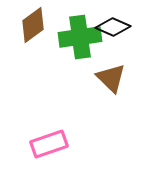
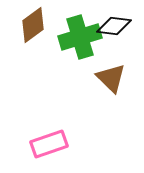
black diamond: moved 1 px right, 1 px up; rotated 16 degrees counterclockwise
green cross: rotated 9 degrees counterclockwise
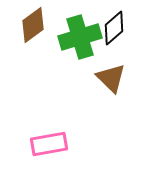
black diamond: moved 2 px down; rotated 48 degrees counterclockwise
pink rectangle: rotated 9 degrees clockwise
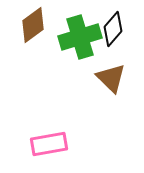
black diamond: moved 1 px left, 1 px down; rotated 8 degrees counterclockwise
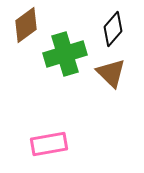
brown diamond: moved 7 px left
green cross: moved 15 px left, 17 px down
brown triangle: moved 5 px up
